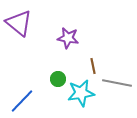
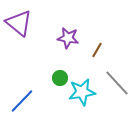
brown line: moved 4 px right, 16 px up; rotated 42 degrees clockwise
green circle: moved 2 px right, 1 px up
gray line: rotated 36 degrees clockwise
cyan star: moved 1 px right, 1 px up
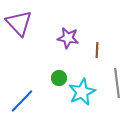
purple triangle: rotated 8 degrees clockwise
brown line: rotated 28 degrees counterclockwise
green circle: moved 1 px left
gray line: rotated 36 degrees clockwise
cyan star: rotated 16 degrees counterclockwise
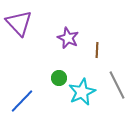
purple star: rotated 15 degrees clockwise
gray line: moved 2 px down; rotated 20 degrees counterclockwise
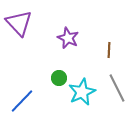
brown line: moved 12 px right
gray line: moved 3 px down
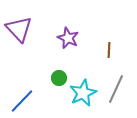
purple triangle: moved 6 px down
gray line: moved 1 px left, 1 px down; rotated 52 degrees clockwise
cyan star: moved 1 px right, 1 px down
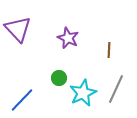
purple triangle: moved 1 px left
blue line: moved 1 px up
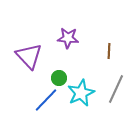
purple triangle: moved 11 px right, 27 px down
purple star: rotated 20 degrees counterclockwise
brown line: moved 1 px down
cyan star: moved 2 px left
blue line: moved 24 px right
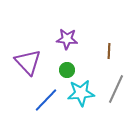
purple star: moved 1 px left, 1 px down
purple triangle: moved 1 px left, 6 px down
green circle: moved 8 px right, 8 px up
cyan star: rotated 20 degrees clockwise
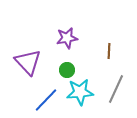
purple star: moved 1 px up; rotated 15 degrees counterclockwise
cyan star: moved 1 px left, 1 px up
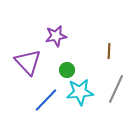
purple star: moved 11 px left, 2 px up
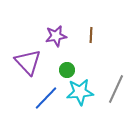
brown line: moved 18 px left, 16 px up
blue line: moved 2 px up
